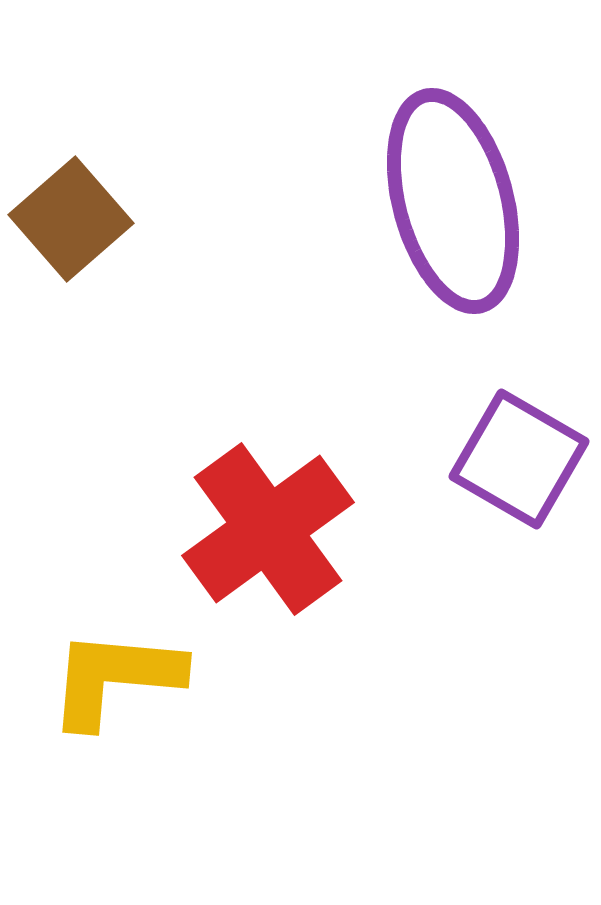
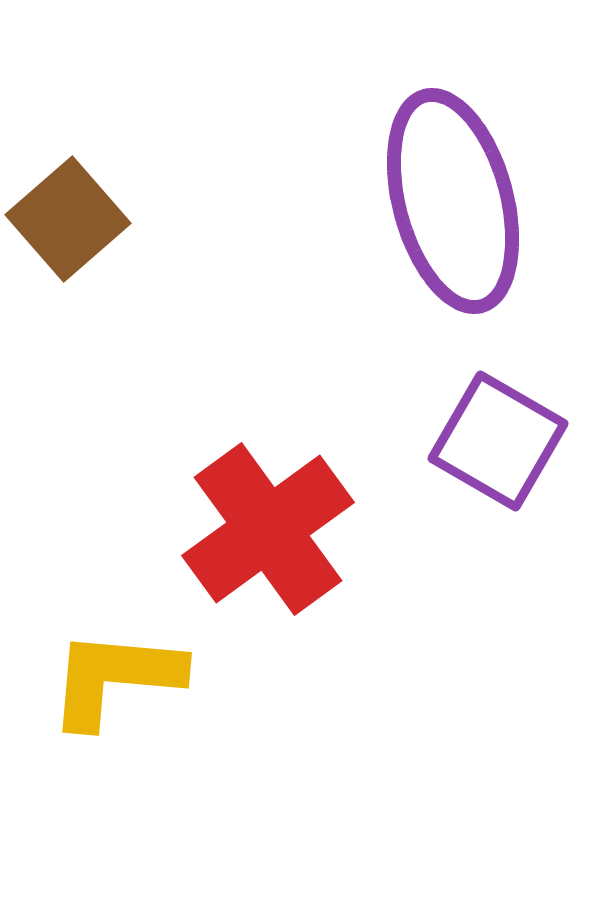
brown square: moved 3 px left
purple square: moved 21 px left, 18 px up
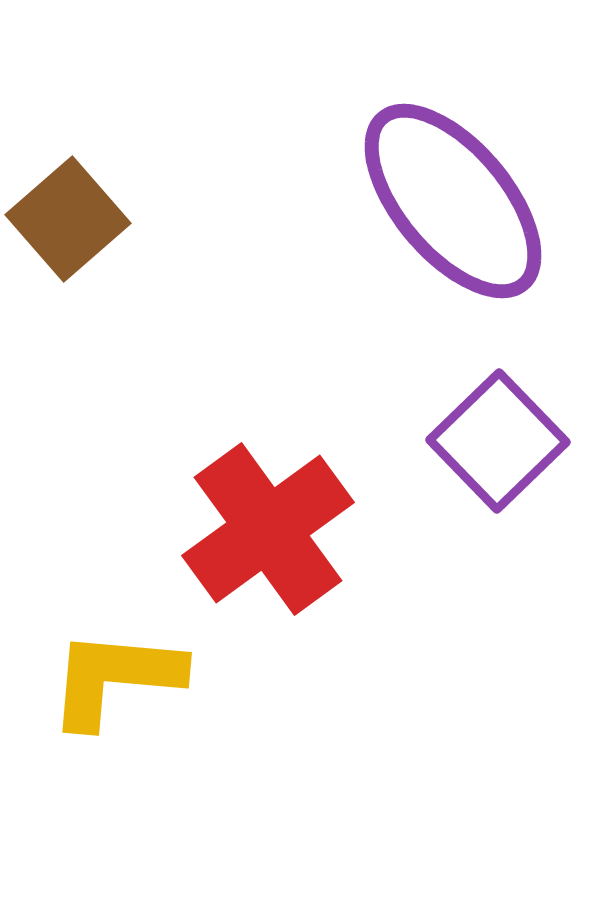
purple ellipse: rotated 25 degrees counterclockwise
purple square: rotated 16 degrees clockwise
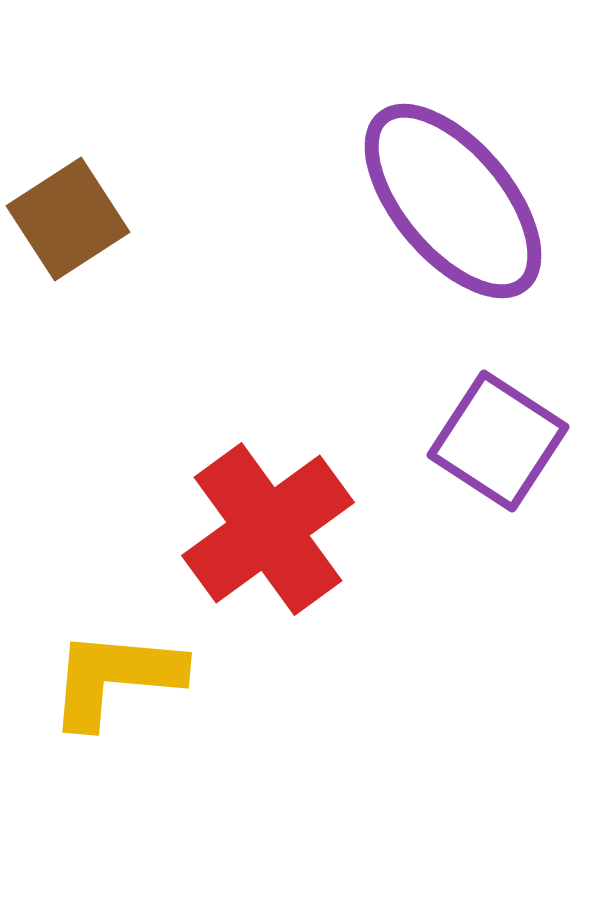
brown square: rotated 8 degrees clockwise
purple square: rotated 13 degrees counterclockwise
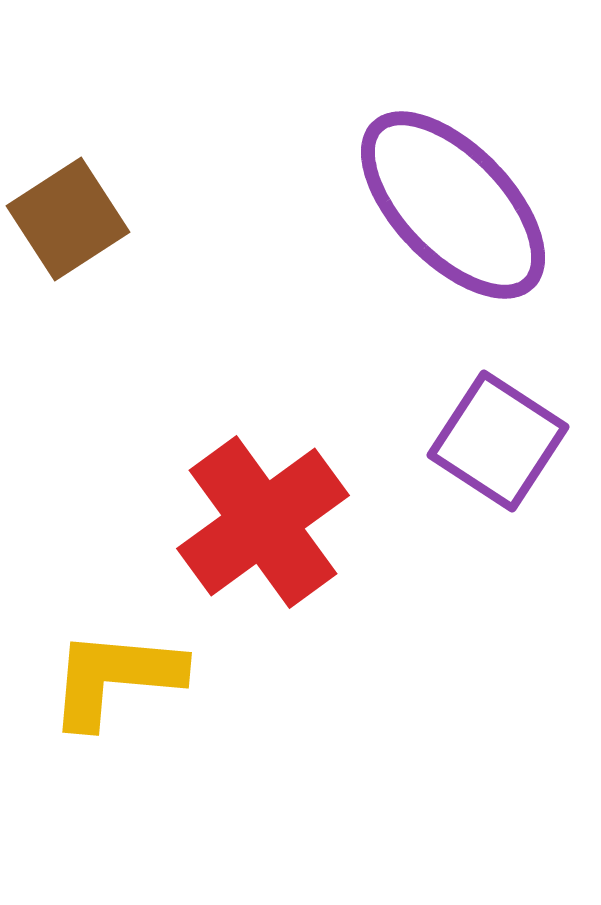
purple ellipse: moved 4 px down; rotated 4 degrees counterclockwise
red cross: moved 5 px left, 7 px up
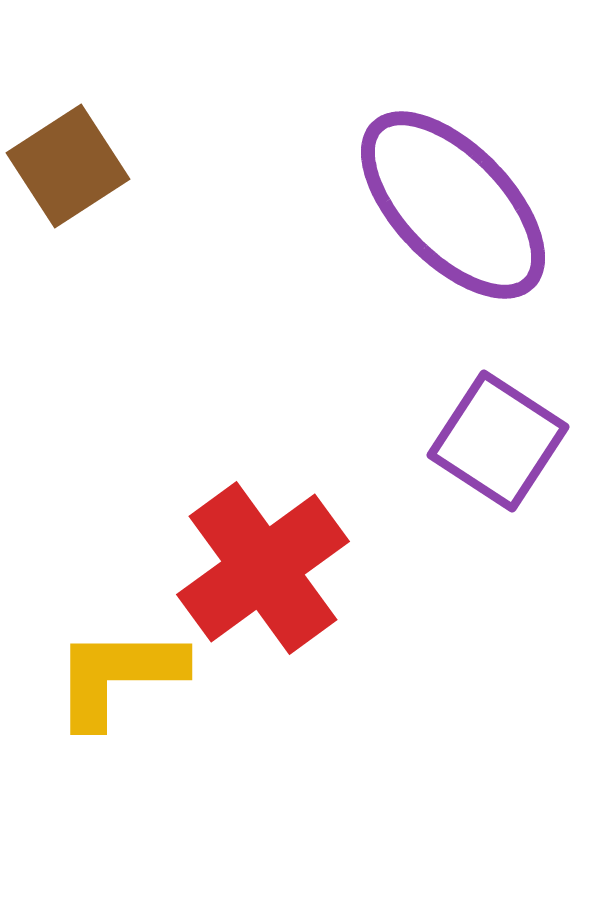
brown square: moved 53 px up
red cross: moved 46 px down
yellow L-shape: moved 3 px right, 2 px up; rotated 5 degrees counterclockwise
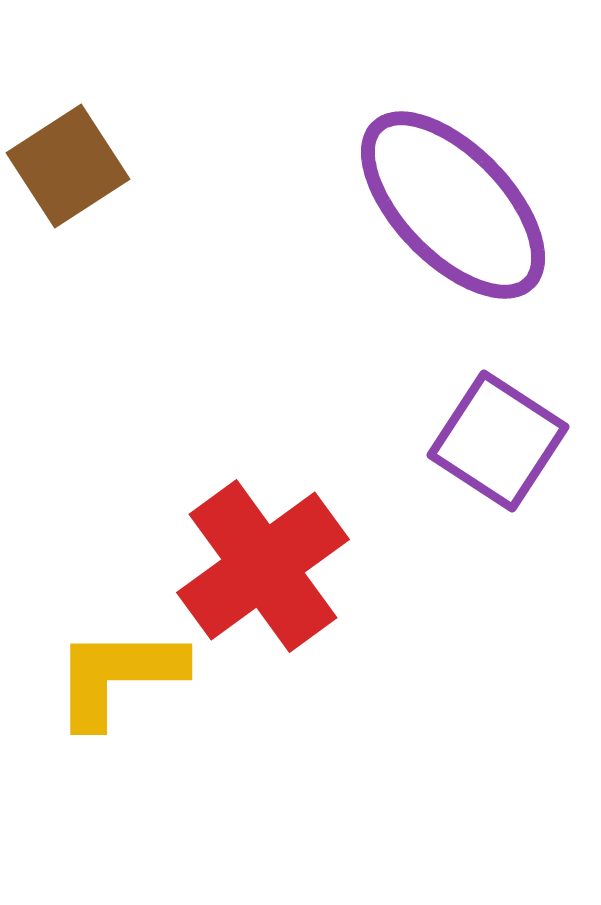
red cross: moved 2 px up
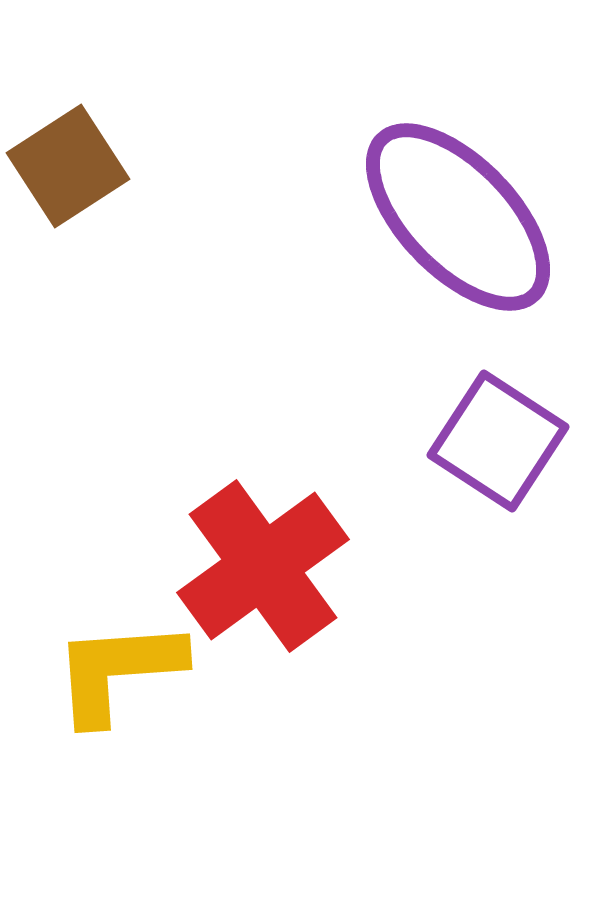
purple ellipse: moved 5 px right, 12 px down
yellow L-shape: moved 5 px up; rotated 4 degrees counterclockwise
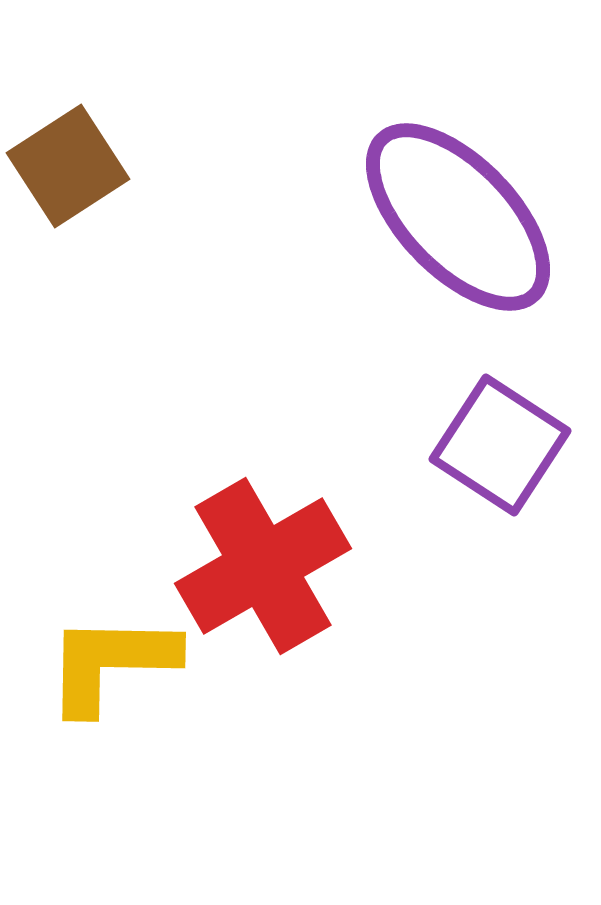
purple square: moved 2 px right, 4 px down
red cross: rotated 6 degrees clockwise
yellow L-shape: moved 7 px left, 8 px up; rotated 5 degrees clockwise
